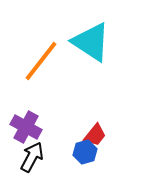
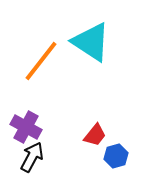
blue hexagon: moved 31 px right, 4 px down
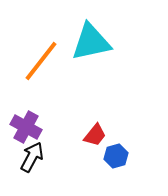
cyan triangle: rotated 45 degrees counterclockwise
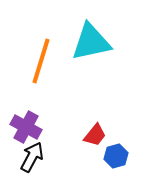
orange line: rotated 21 degrees counterclockwise
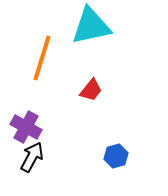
cyan triangle: moved 16 px up
orange line: moved 1 px right, 3 px up
red trapezoid: moved 4 px left, 45 px up
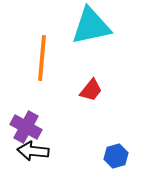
orange line: rotated 12 degrees counterclockwise
black arrow: moved 1 px right, 6 px up; rotated 112 degrees counterclockwise
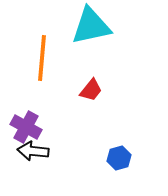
blue hexagon: moved 3 px right, 2 px down
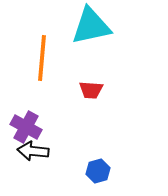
red trapezoid: rotated 55 degrees clockwise
blue hexagon: moved 21 px left, 13 px down
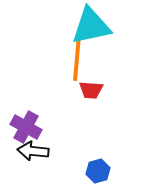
orange line: moved 35 px right
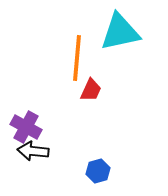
cyan triangle: moved 29 px right, 6 px down
red trapezoid: rotated 70 degrees counterclockwise
